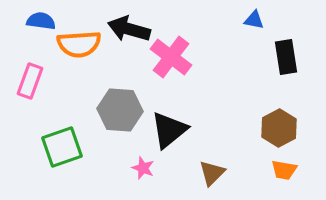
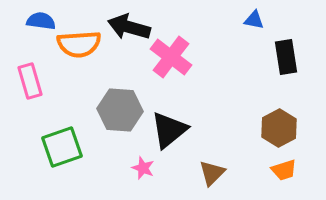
black arrow: moved 2 px up
pink rectangle: rotated 36 degrees counterclockwise
orange trapezoid: rotated 28 degrees counterclockwise
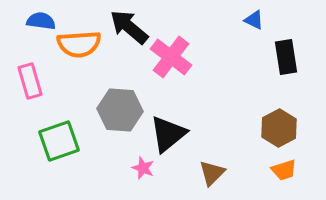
blue triangle: rotated 15 degrees clockwise
black arrow: rotated 24 degrees clockwise
black triangle: moved 1 px left, 4 px down
green square: moved 3 px left, 6 px up
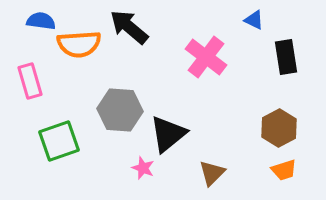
pink cross: moved 35 px right
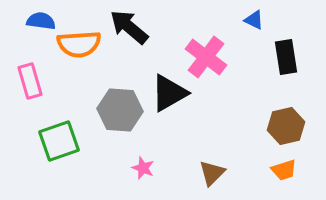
brown hexagon: moved 7 px right, 2 px up; rotated 15 degrees clockwise
black triangle: moved 1 px right, 41 px up; rotated 9 degrees clockwise
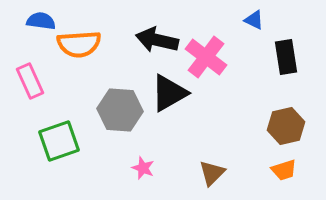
black arrow: moved 28 px right, 13 px down; rotated 27 degrees counterclockwise
pink rectangle: rotated 8 degrees counterclockwise
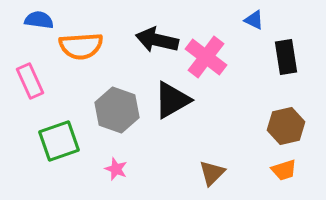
blue semicircle: moved 2 px left, 1 px up
orange semicircle: moved 2 px right, 2 px down
black triangle: moved 3 px right, 7 px down
gray hexagon: moved 3 px left; rotated 15 degrees clockwise
pink star: moved 27 px left, 1 px down
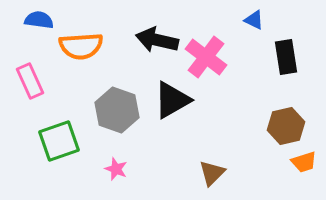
orange trapezoid: moved 20 px right, 8 px up
